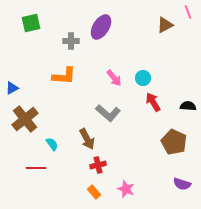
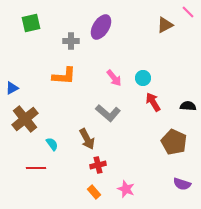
pink line: rotated 24 degrees counterclockwise
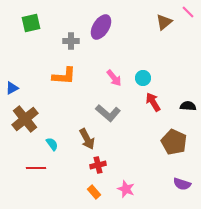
brown triangle: moved 1 px left, 3 px up; rotated 12 degrees counterclockwise
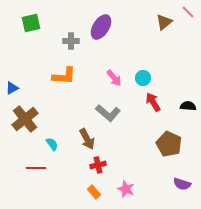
brown pentagon: moved 5 px left, 2 px down
